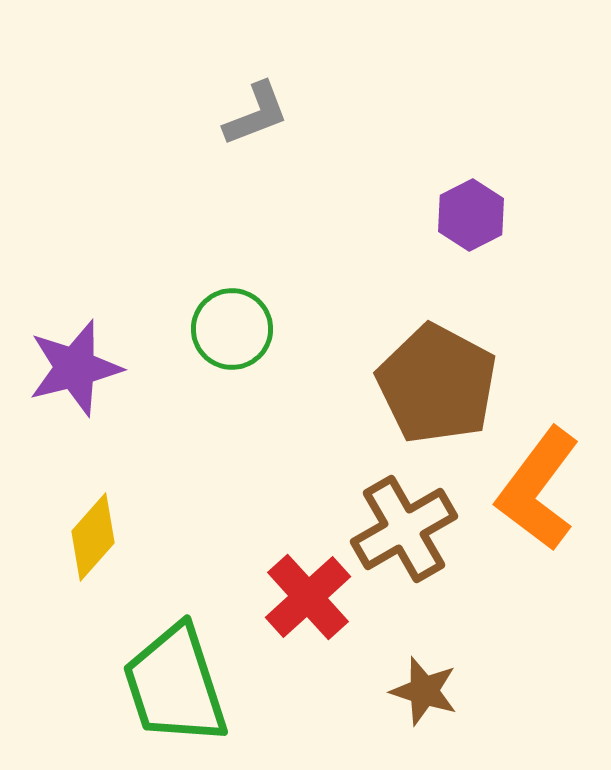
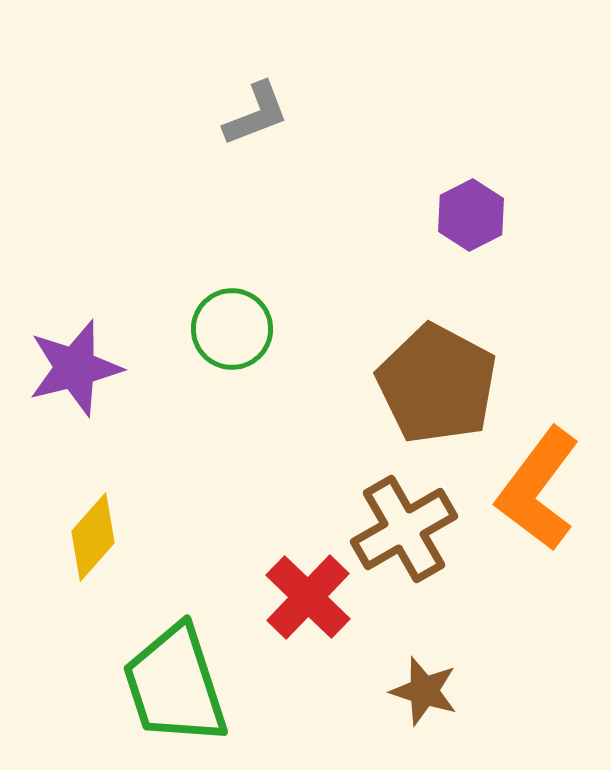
red cross: rotated 4 degrees counterclockwise
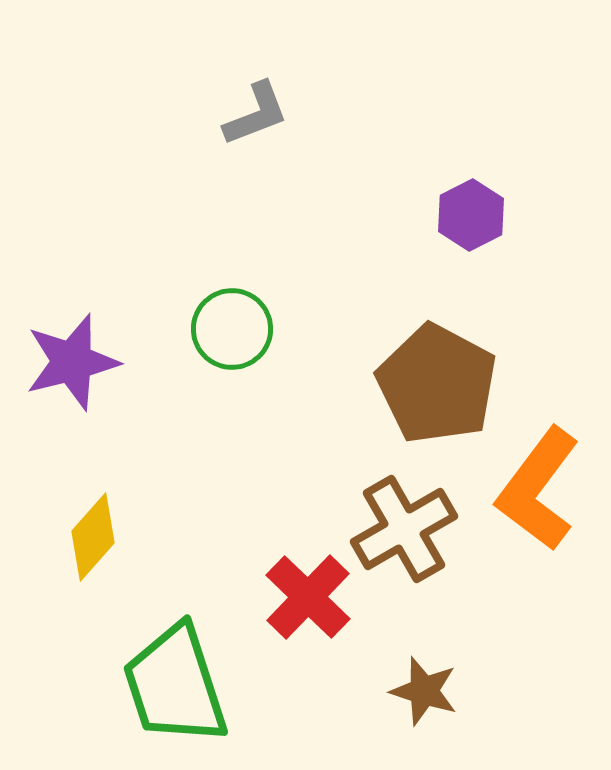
purple star: moved 3 px left, 6 px up
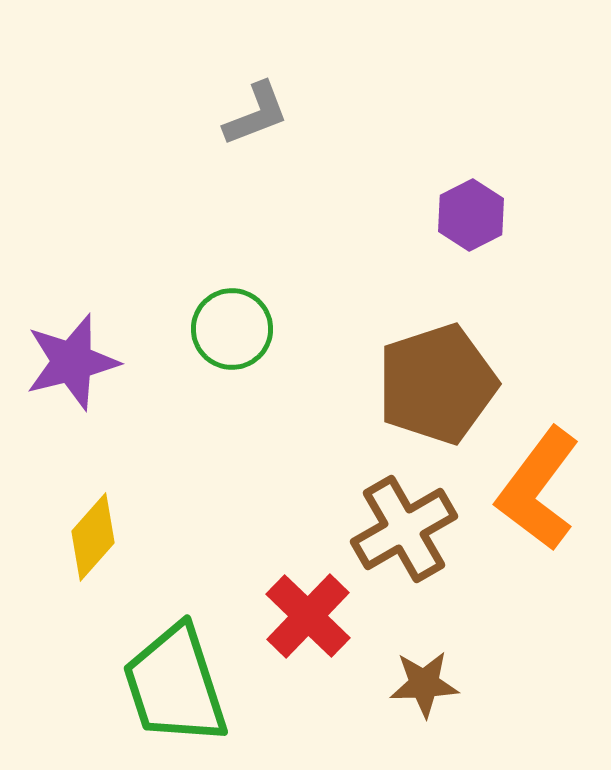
brown pentagon: rotated 26 degrees clockwise
red cross: moved 19 px down
brown star: moved 7 px up; rotated 20 degrees counterclockwise
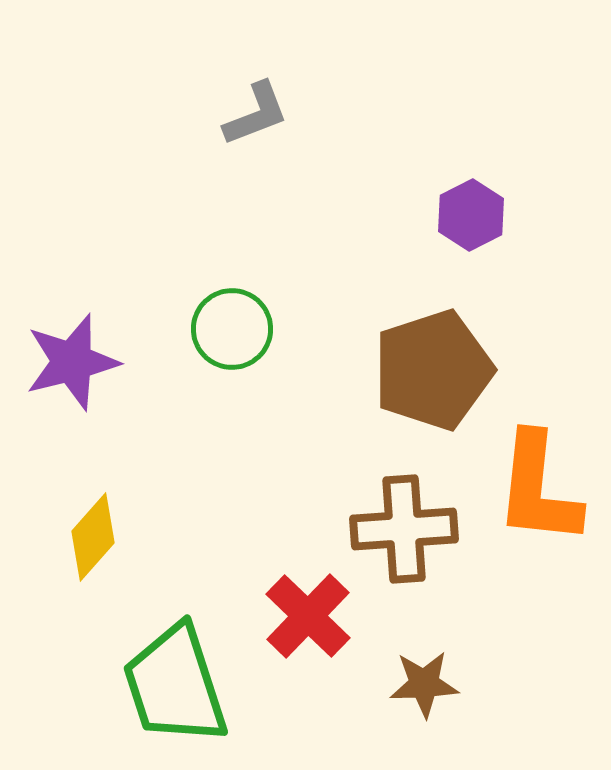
brown pentagon: moved 4 px left, 14 px up
orange L-shape: rotated 31 degrees counterclockwise
brown cross: rotated 26 degrees clockwise
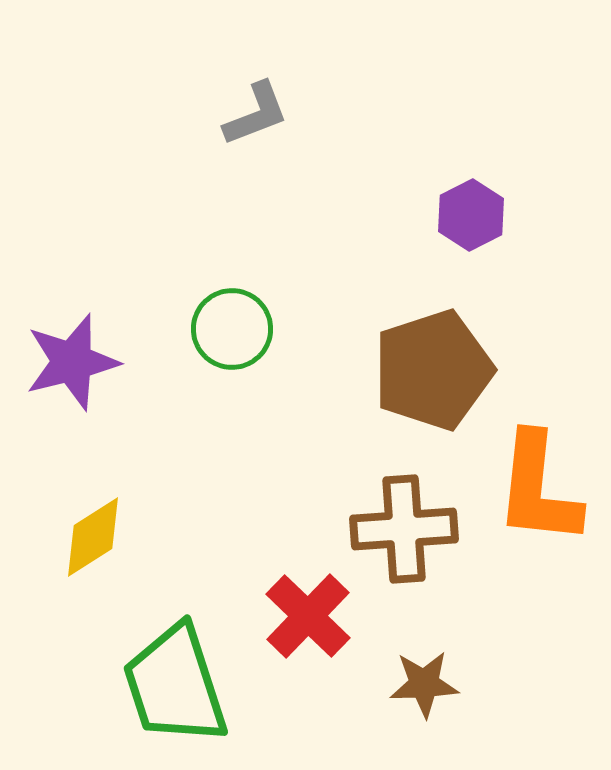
yellow diamond: rotated 16 degrees clockwise
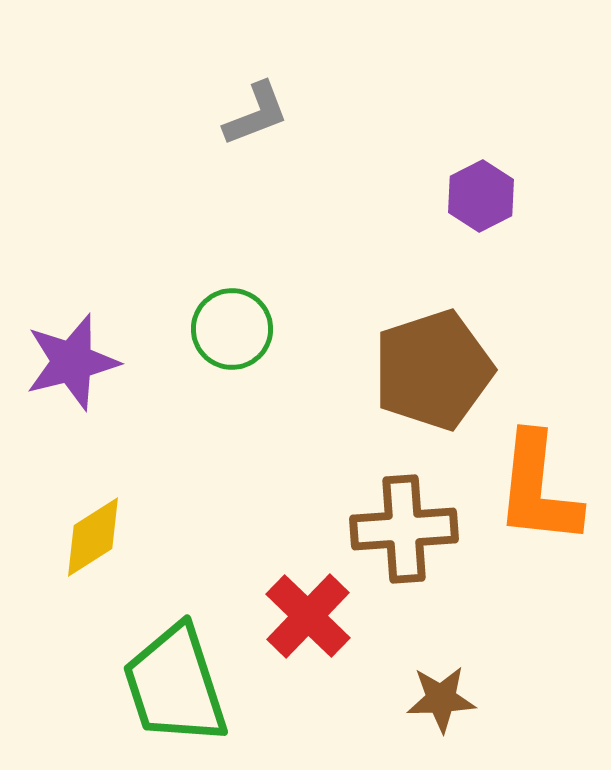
purple hexagon: moved 10 px right, 19 px up
brown star: moved 17 px right, 15 px down
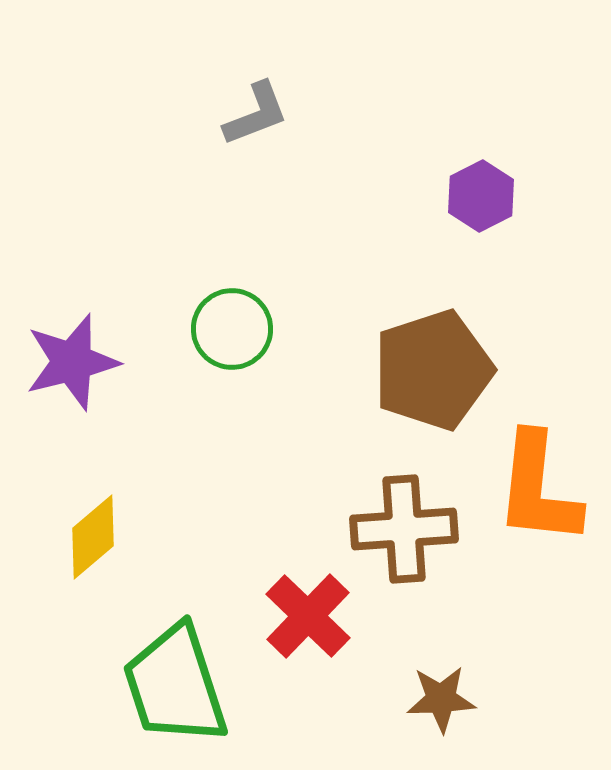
yellow diamond: rotated 8 degrees counterclockwise
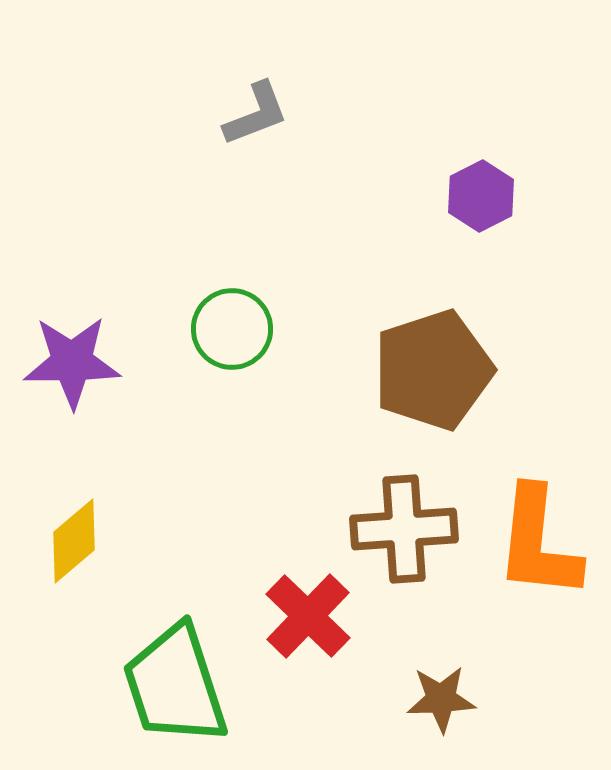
purple star: rotated 14 degrees clockwise
orange L-shape: moved 54 px down
yellow diamond: moved 19 px left, 4 px down
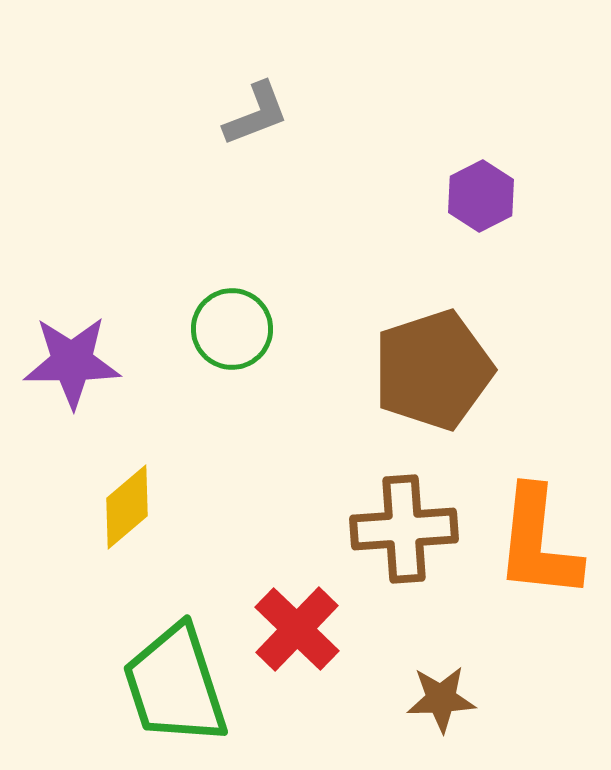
yellow diamond: moved 53 px right, 34 px up
red cross: moved 11 px left, 13 px down
